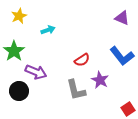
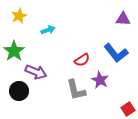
purple triangle: moved 1 px right, 1 px down; rotated 21 degrees counterclockwise
blue L-shape: moved 6 px left, 3 px up
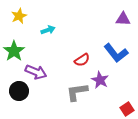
gray L-shape: moved 1 px right, 2 px down; rotated 95 degrees clockwise
red square: moved 1 px left
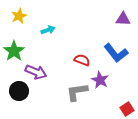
red semicircle: rotated 126 degrees counterclockwise
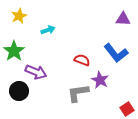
gray L-shape: moved 1 px right, 1 px down
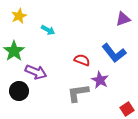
purple triangle: rotated 21 degrees counterclockwise
cyan arrow: rotated 48 degrees clockwise
blue L-shape: moved 2 px left
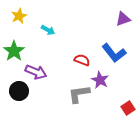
gray L-shape: moved 1 px right, 1 px down
red square: moved 1 px right, 1 px up
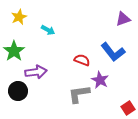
yellow star: moved 1 px down
blue L-shape: moved 1 px left, 1 px up
purple arrow: rotated 30 degrees counterclockwise
black circle: moved 1 px left
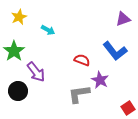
blue L-shape: moved 2 px right, 1 px up
purple arrow: rotated 60 degrees clockwise
